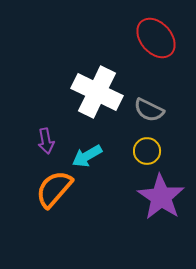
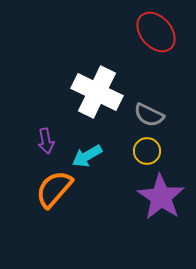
red ellipse: moved 6 px up
gray semicircle: moved 5 px down
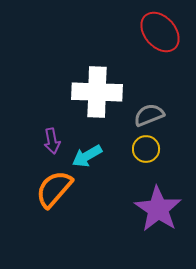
red ellipse: moved 4 px right
white cross: rotated 24 degrees counterclockwise
gray semicircle: rotated 132 degrees clockwise
purple arrow: moved 6 px right
yellow circle: moved 1 px left, 2 px up
purple star: moved 3 px left, 12 px down
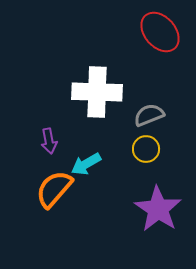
purple arrow: moved 3 px left
cyan arrow: moved 1 px left, 8 px down
